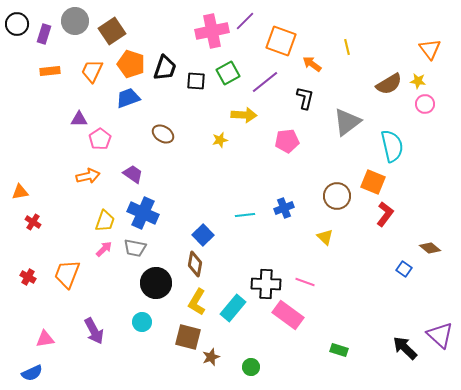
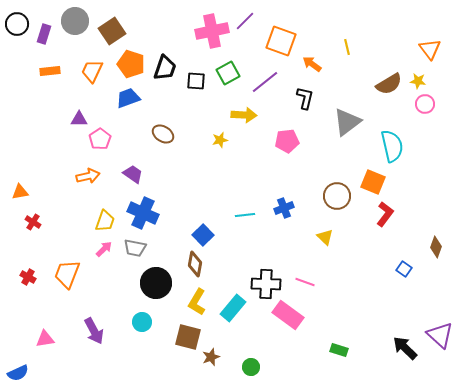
brown diamond at (430, 248): moved 6 px right, 1 px up; rotated 70 degrees clockwise
blue semicircle at (32, 373): moved 14 px left
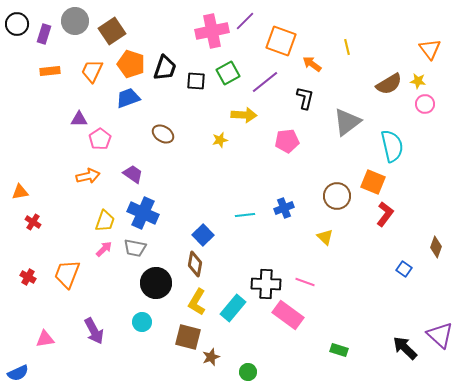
green circle at (251, 367): moved 3 px left, 5 px down
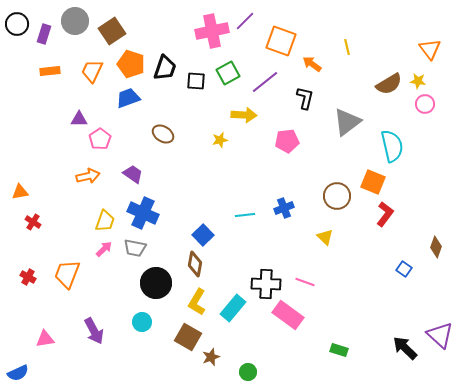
brown square at (188, 337): rotated 16 degrees clockwise
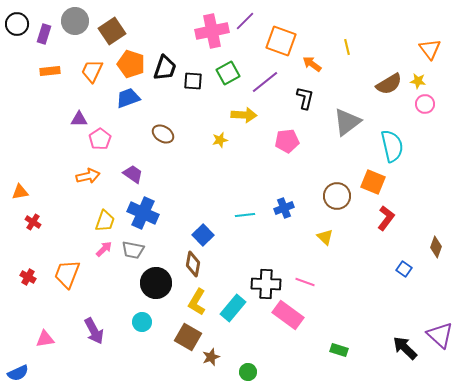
black square at (196, 81): moved 3 px left
red L-shape at (385, 214): moved 1 px right, 4 px down
gray trapezoid at (135, 248): moved 2 px left, 2 px down
brown diamond at (195, 264): moved 2 px left
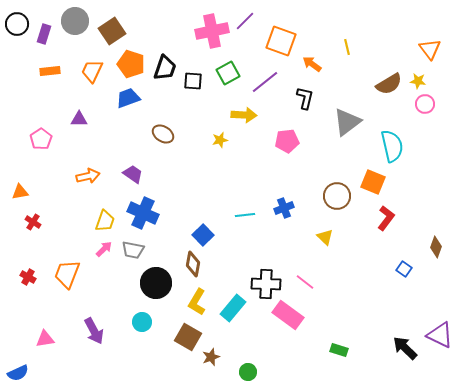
pink pentagon at (100, 139): moved 59 px left
pink line at (305, 282): rotated 18 degrees clockwise
purple triangle at (440, 335): rotated 16 degrees counterclockwise
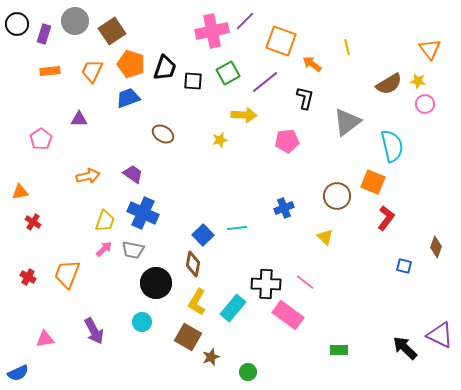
cyan line at (245, 215): moved 8 px left, 13 px down
blue square at (404, 269): moved 3 px up; rotated 21 degrees counterclockwise
green rectangle at (339, 350): rotated 18 degrees counterclockwise
